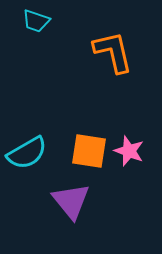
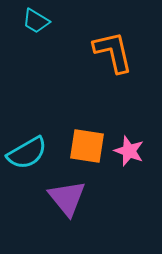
cyan trapezoid: rotated 12 degrees clockwise
orange square: moved 2 px left, 5 px up
purple triangle: moved 4 px left, 3 px up
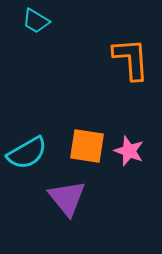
orange L-shape: moved 18 px right, 7 px down; rotated 9 degrees clockwise
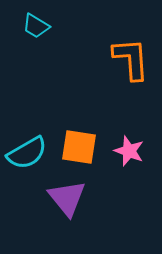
cyan trapezoid: moved 5 px down
orange square: moved 8 px left, 1 px down
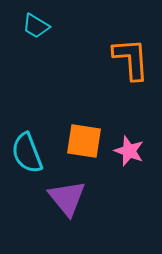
orange square: moved 5 px right, 6 px up
cyan semicircle: rotated 99 degrees clockwise
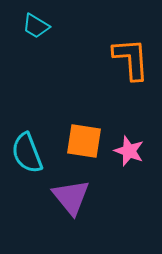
purple triangle: moved 4 px right, 1 px up
